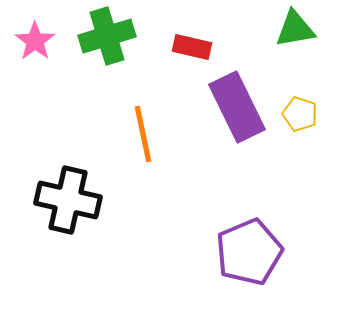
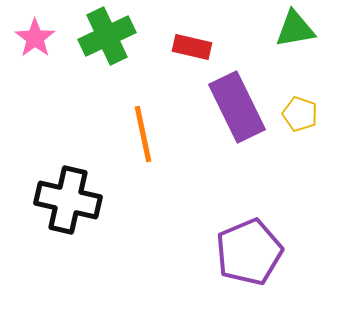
green cross: rotated 8 degrees counterclockwise
pink star: moved 3 px up
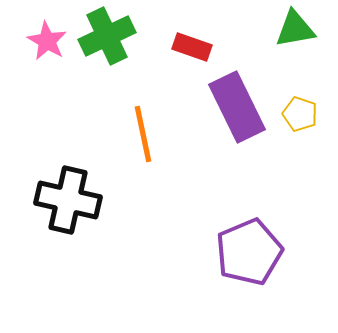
pink star: moved 12 px right, 3 px down; rotated 6 degrees counterclockwise
red rectangle: rotated 6 degrees clockwise
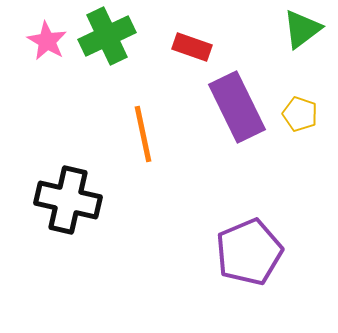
green triangle: moved 7 px right; rotated 27 degrees counterclockwise
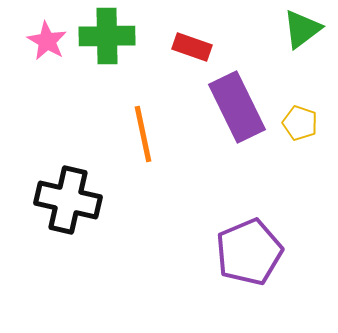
green cross: rotated 24 degrees clockwise
yellow pentagon: moved 9 px down
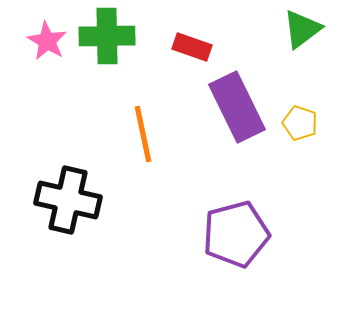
purple pentagon: moved 13 px left, 18 px up; rotated 8 degrees clockwise
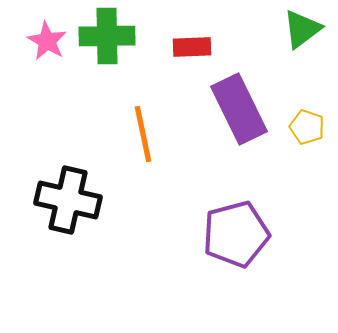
red rectangle: rotated 21 degrees counterclockwise
purple rectangle: moved 2 px right, 2 px down
yellow pentagon: moved 7 px right, 4 px down
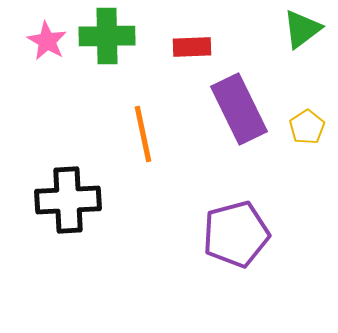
yellow pentagon: rotated 20 degrees clockwise
black cross: rotated 16 degrees counterclockwise
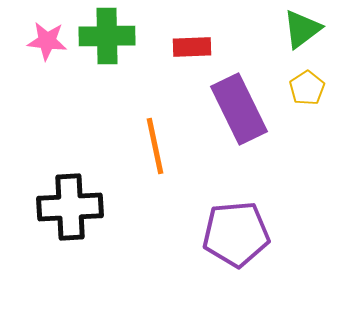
pink star: rotated 24 degrees counterclockwise
yellow pentagon: moved 39 px up
orange line: moved 12 px right, 12 px down
black cross: moved 2 px right, 7 px down
purple pentagon: rotated 10 degrees clockwise
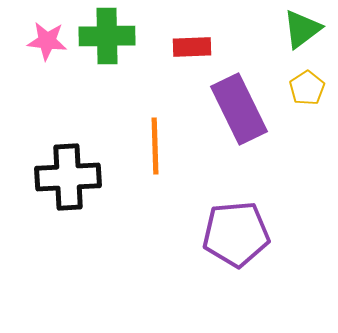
orange line: rotated 10 degrees clockwise
black cross: moved 2 px left, 30 px up
